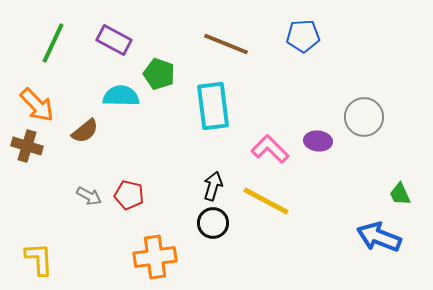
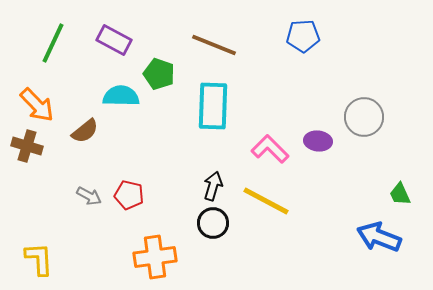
brown line: moved 12 px left, 1 px down
cyan rectangle: rotated 9 degrees clockwise
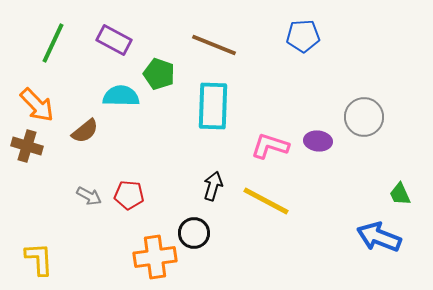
pink L-shape: moved 3 px up; rotated 27 degrees counterclockwise
red pentagon: rotated 8 degrees counterclockwise
black circle: moved 19 px left, 10 px down
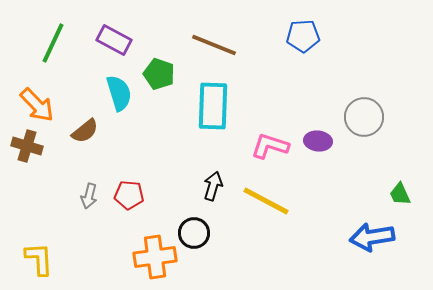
cyan semicircle: moved 2 px left, 3 px up; rotated 72 degrees clockwise
gray arrow: rotated 75 degrees clockwise
blue arrow: moved 7 px left; rotated 30 degrees counterclockwise
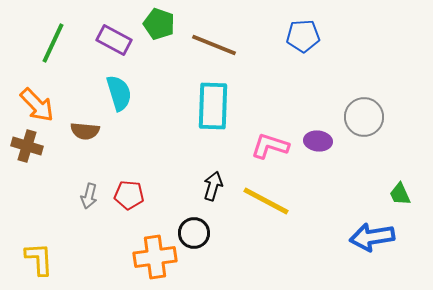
green pentagon: moved 50 px up
brown semicircle: rotated 44 degrees clockwise
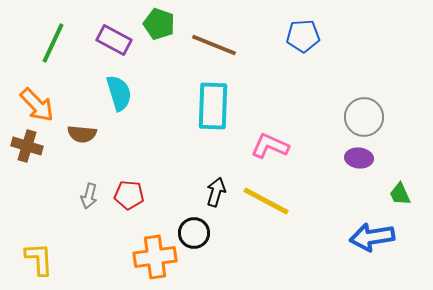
brown semicircle: moved 3 px left, 3 px down
purple ellipse: moved 41 px right, 17 px down
pink L-shape: rotated 6 degrees clockwise
black arrow: moved 3 px right, 6 px down
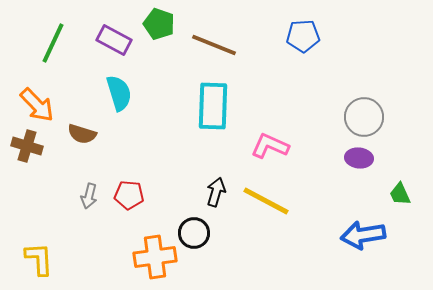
brown semicircle: rotated 12 degrees clockwise
blue arrow: moved 9 px left, 2 px up
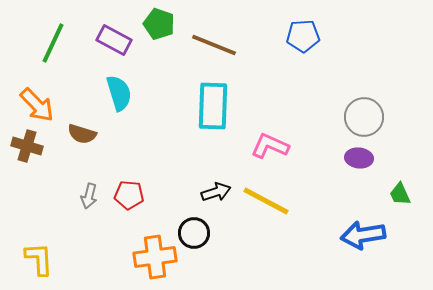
black arrow: rotated 56 degrees clockwise
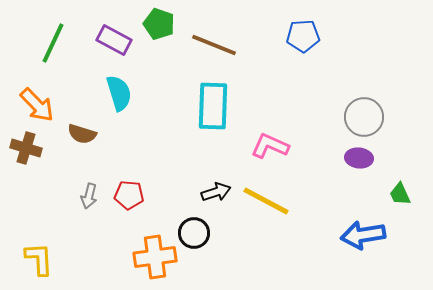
brown cross: moved 1 px left, 2 px down
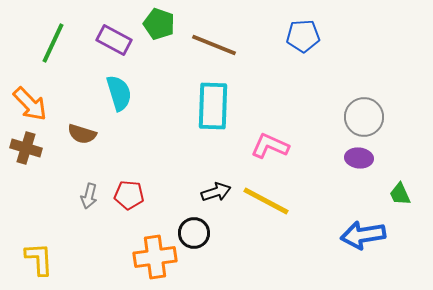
orange arrow: moved 7 px left, 1 px up
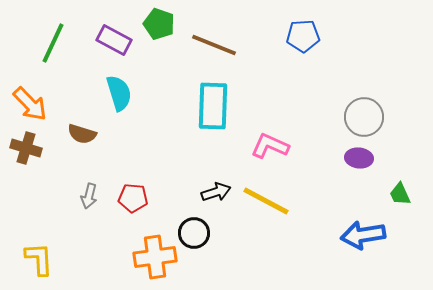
red pentagon: moved 4 px right, 3 px down
